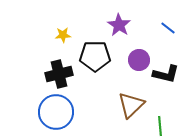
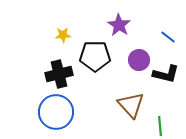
blue line: moved 9 px down
brown triangle: rotated 28 degrees counterclockwise
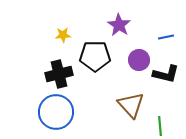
blue line: moved 2 px left; rotated 49 degrees counterclockwise
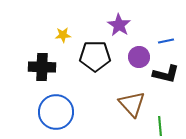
blue line: moved 4 px down
purple circle: moved 3 px up
black cross: moved 17 px left, 7 px up; rotated 16 degrees clockwise
brown triangle: moved 1 px right, 1 px up
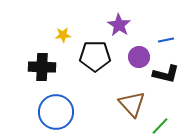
blue line: moved 1 px up
green line: rotated 48 degrees clockwise
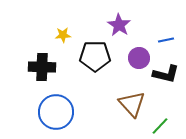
purple circle: moved 1 px down
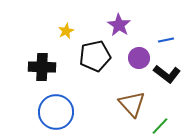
yellow star: moved 3 px right, 4 px up; rotated 21 degrees counterclockwise
black pentagon: rotated 12 degrees counterclockwise
black L-shape: moved 1 px right; rotated 24 degrees clockwise
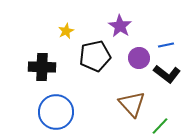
purple star: moved 1 px right, 1 px down
blue line: moved 5 px down
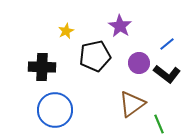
blue line: moved 1 px right, 1 px up; rotated 28 degrees counterclockwise
purple circle: moved 5 px down
brown triangle: rotated 36 degrees clockwise
blue circle: moved 1 px left, 2 px up
green line: moved 1 px left, 2 px up; rotated 66 degrees counterclockwise
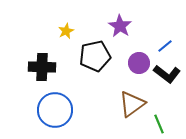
blue line: moved 2 px left, 2 px down
